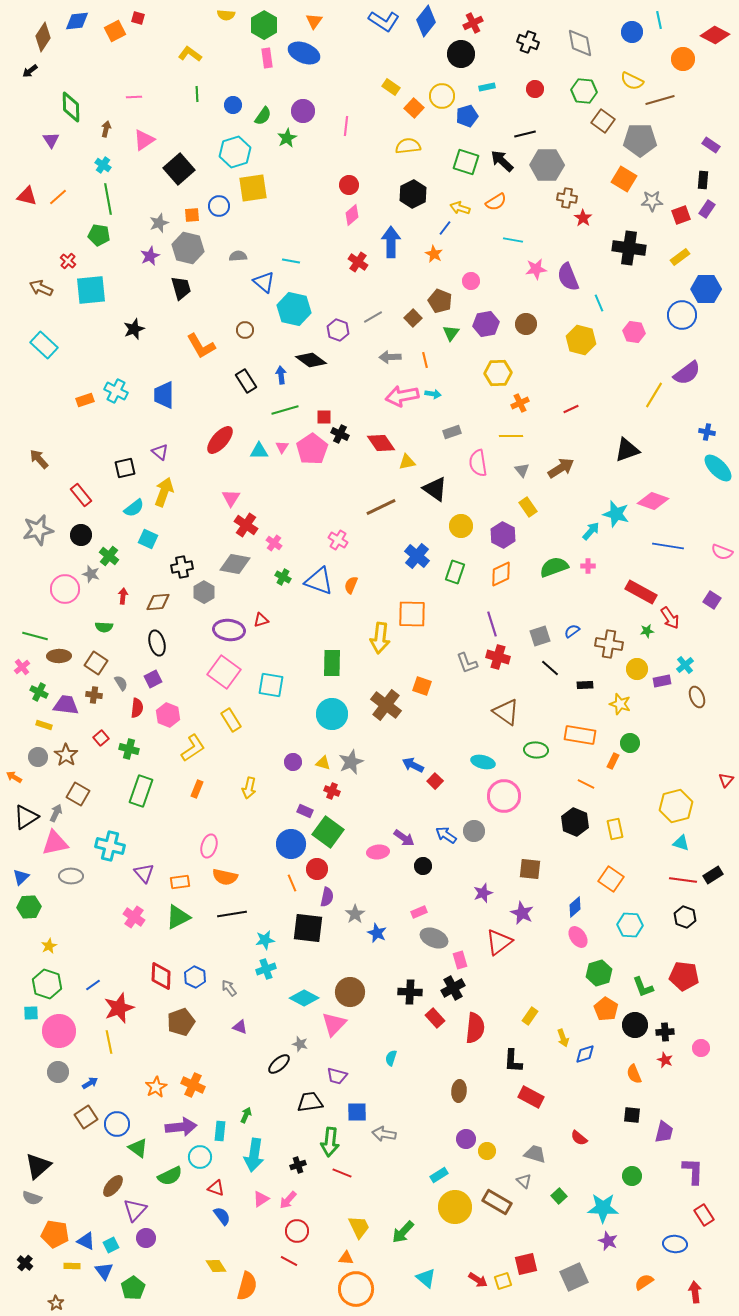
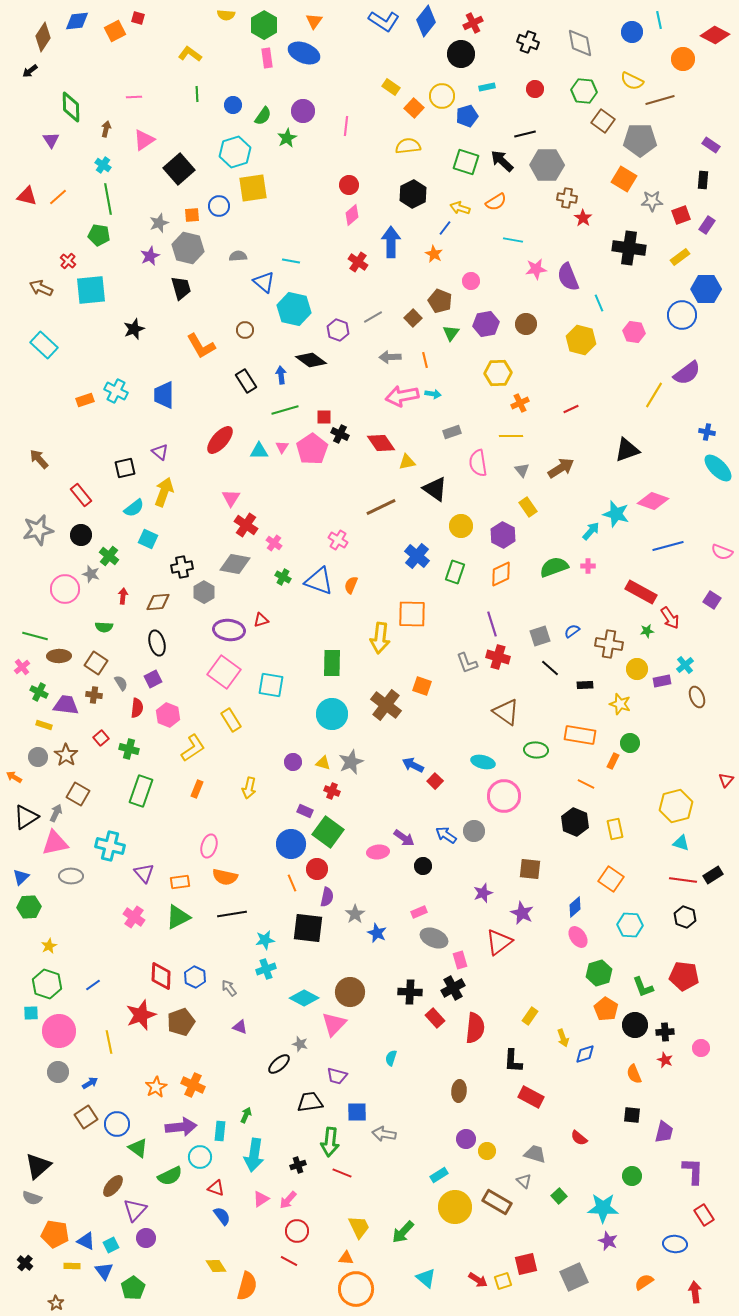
purple rectangle at (707, 209): moved 16 px down
blue line at (668, 546): rotated 24 degrees counterclockwise
red star at (119, 1008): moved 22 px right, 7 px down
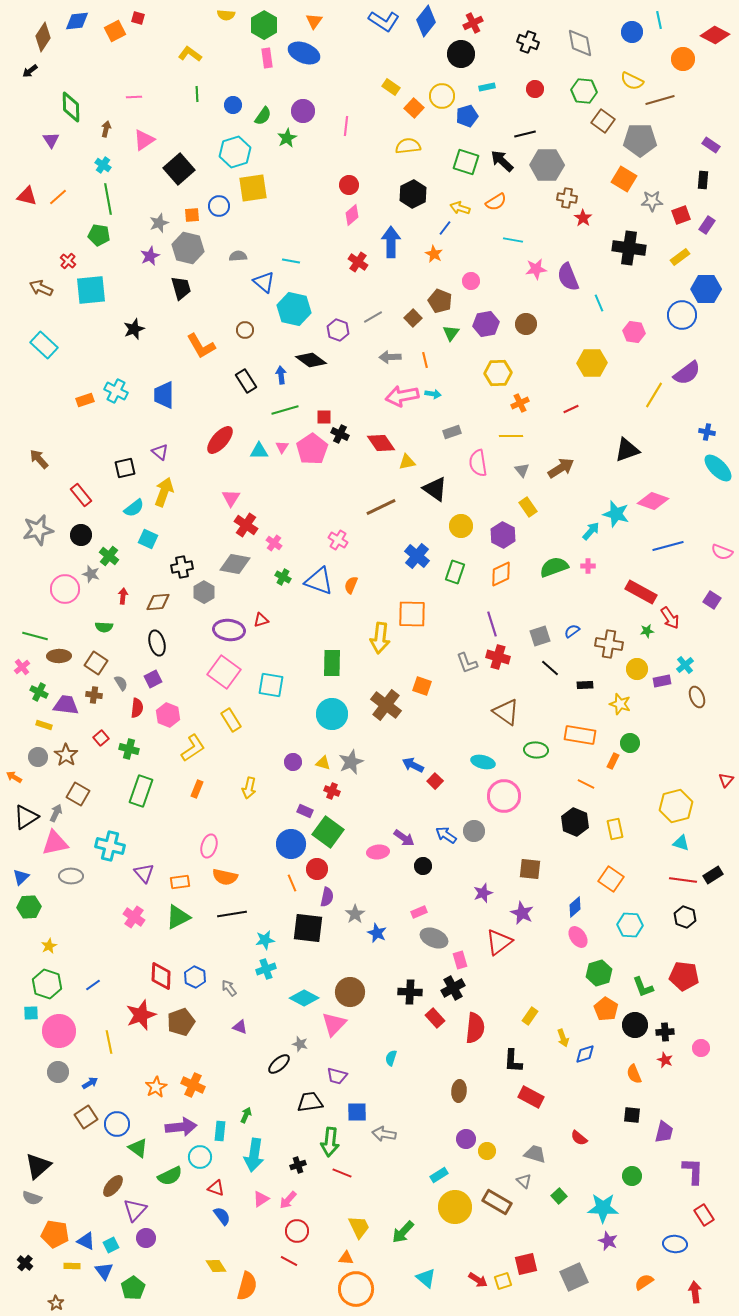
yellow hexagon at (581, 340): moved 11 px right, 23 px down; rotated 16 degrees counterclockwise
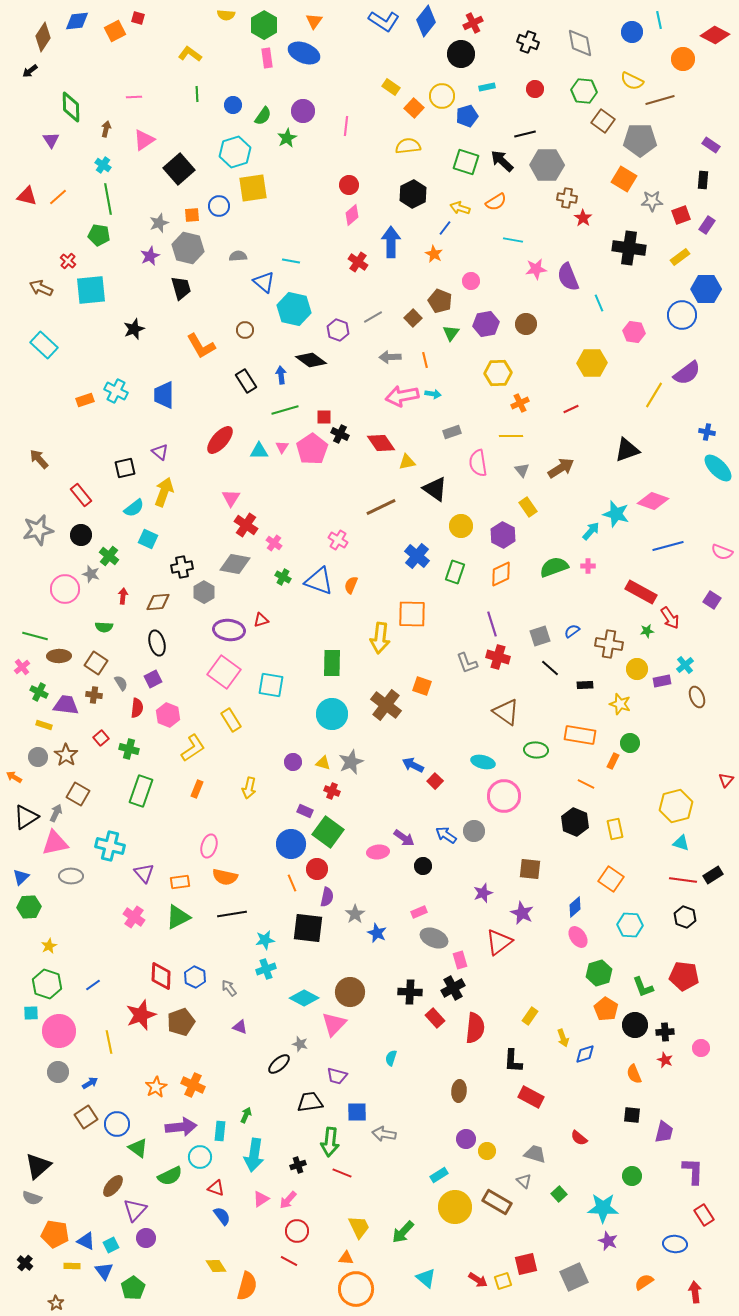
green square at (559, 1196): moved 2 px up
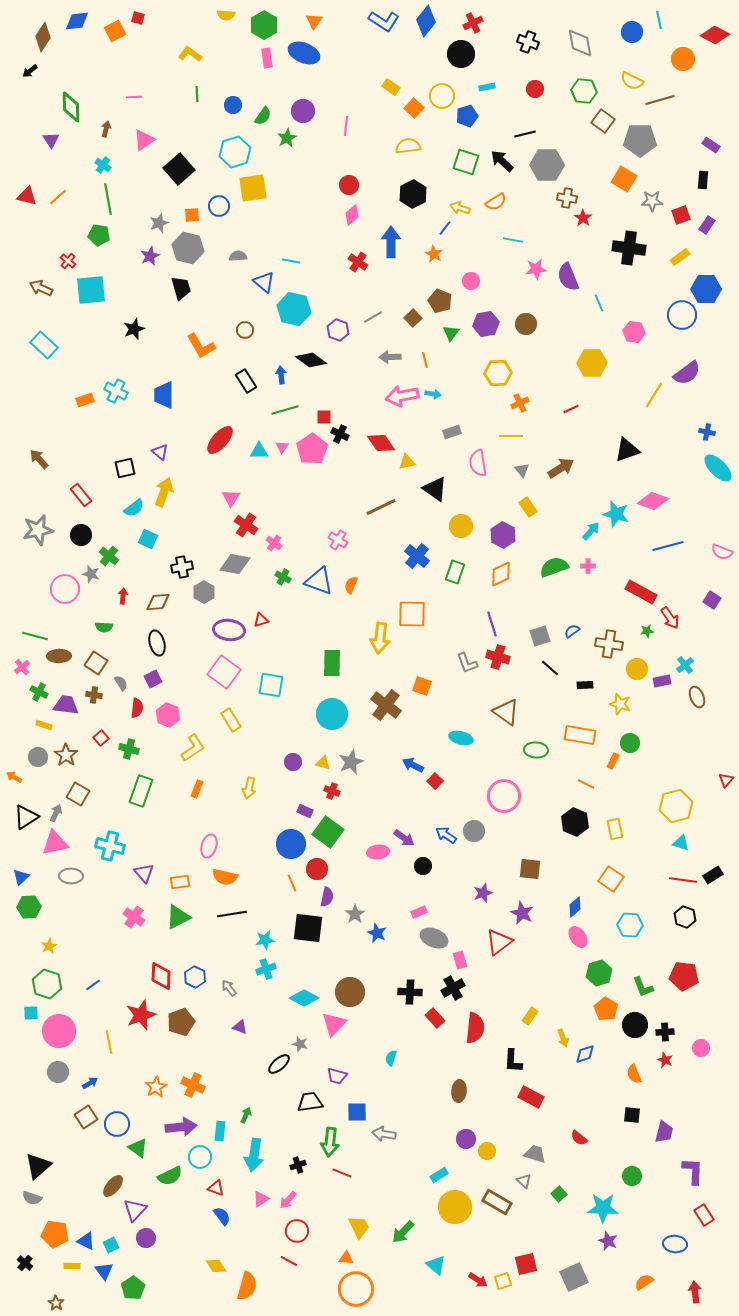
cyan ellipse at (483, 762): moved 22 px left, 24 px up
cyan triangle at (426, 1278): moved 10 px right, 13 px up
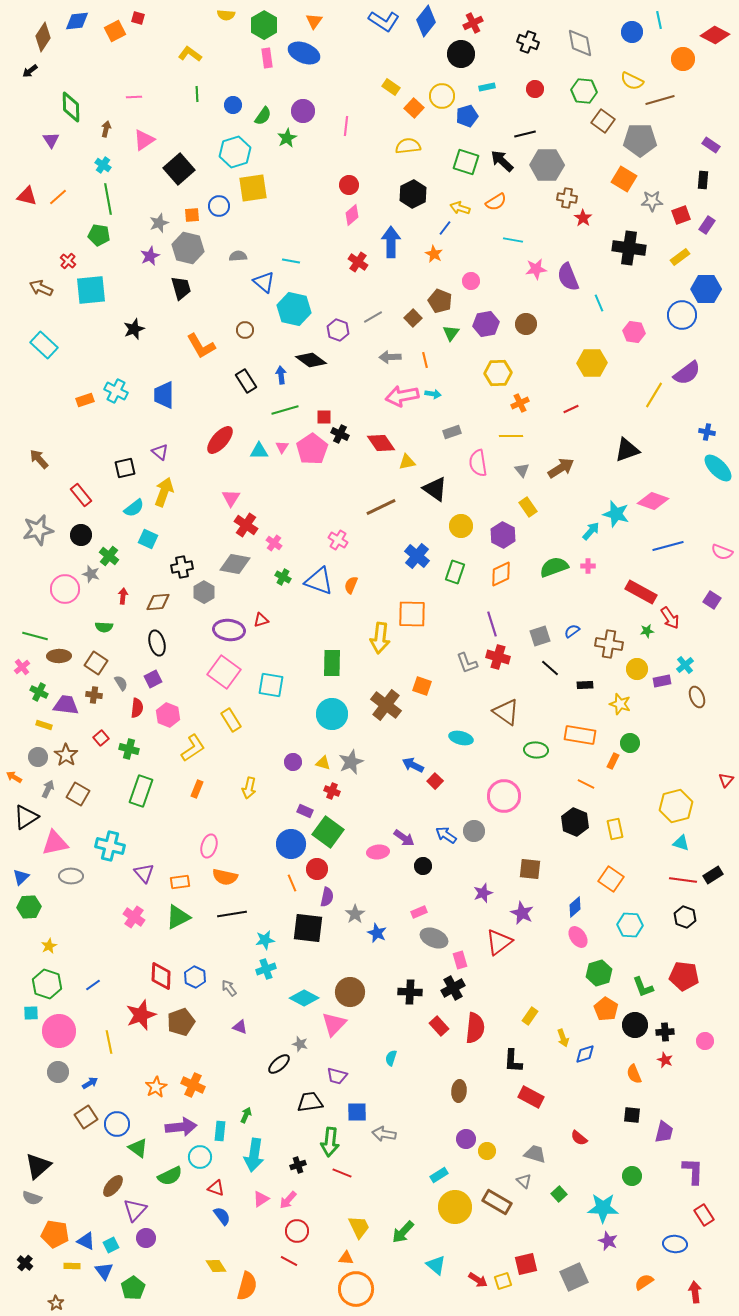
gray arrow at (56, 813): moved 8 px left, 24 px up
red rectangle at (435, 1018): moved 4 px right, 8 px down
pink circle at (701, 1048): moved 4 px right, 7 px up
